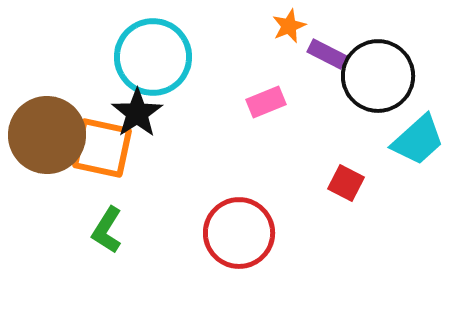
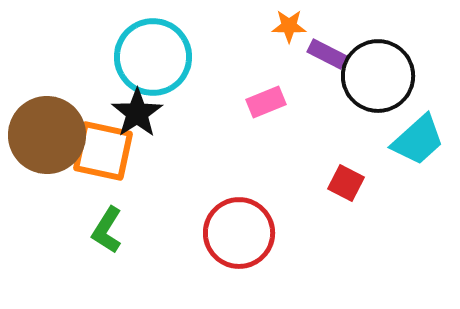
orange star: rotated 24 degrees clockwise
orange square: moved 1 px right, 3 px down
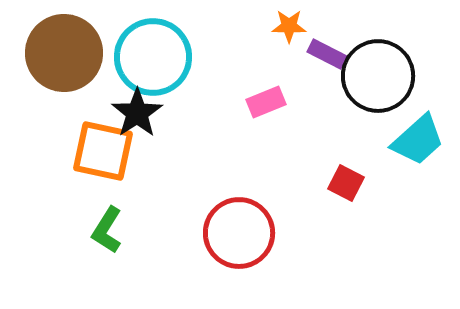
brown circle: moved 17 px right, 82 px up
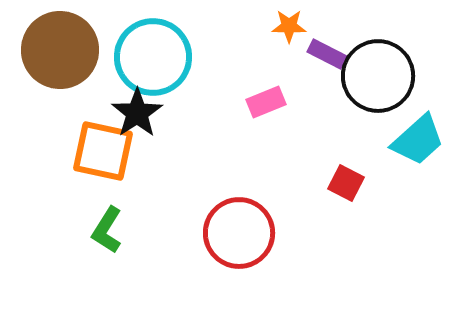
brown circle: moved 4 px left, 3 px up
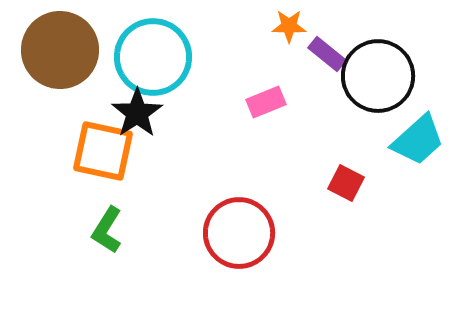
purple rectangle: rotated 12 degrees clockwise
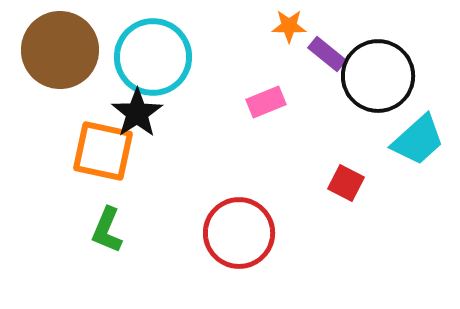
green L-shape: rotated 9 degrees counterclockwise
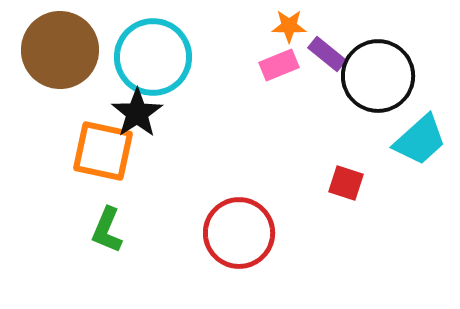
pink rectangle: moved 13 px right, 37 px up
cyan trapezoid: moved 2 px right
red square: rotated 9 degrees counterclockwise
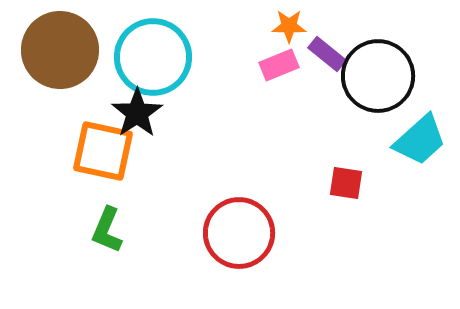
red square: rotated 9 degrees counterclockwise
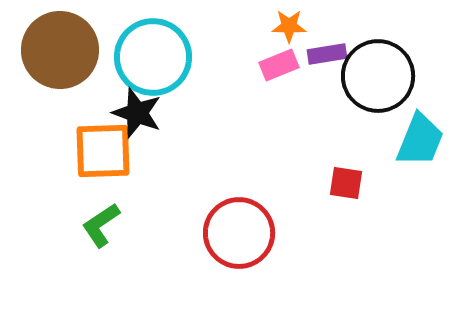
purple rectangle: rotated 48 degrees counterclockwise
black star: rotated 18 degrees counterclockwise
cyan trapezoid: rotated 26 degrees counterclockwise
orange square: rotated 14 degrees counterclockwise
green L-shape: moved 6 px left, 5 px up; rotated 33 degrees clockwise
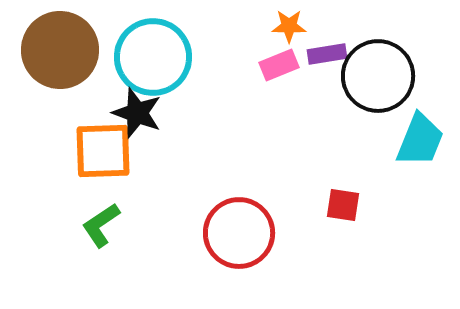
red square: moved 3 px left, 22 px down
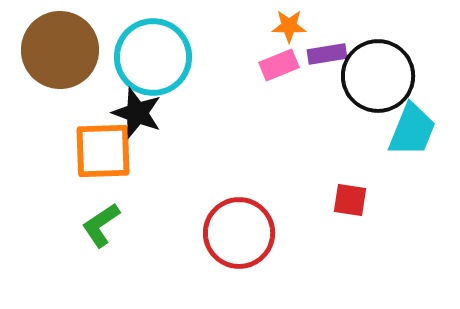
cyan trapezoid: moved 8 px left, 10 px up
red square: moved 7 px right, 5 px up
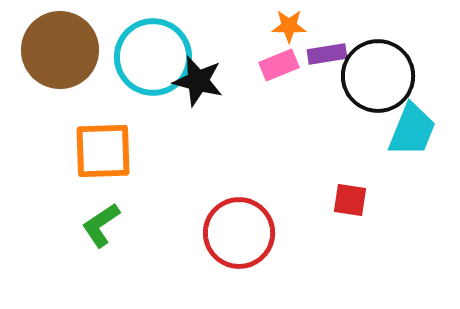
black star: moved 61 px right, 32 px up; rotated 6 degrees counterclockwise
